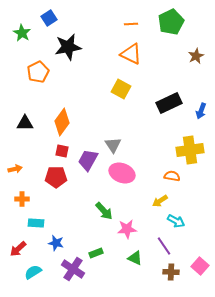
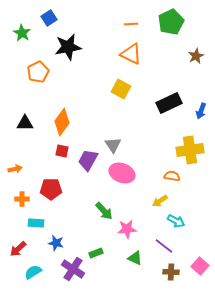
red pentagon: moved 5 px left, 12 px down
purple line: rotated 18 degrees counterclockwise
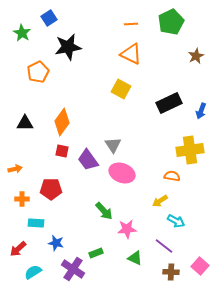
purple trapezoid: rotated 65 degrees counterclockwise
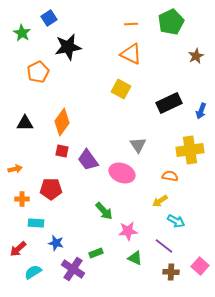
gray triangle: moved 25 px right
orange semicircle: moved 2 px left
pink star: moved 1 px right, 2 px down
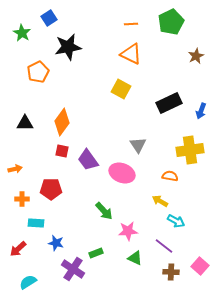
yellow arrow: rotated 63 degrees clockwise
cyan semicircle: moved 5 px left, 10 px down
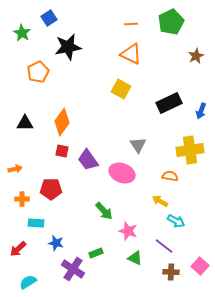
pink star: rotated 24 degrees clockwise
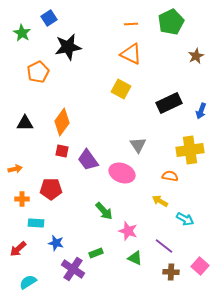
cyan arrow: moved 9 px right, 2 px up
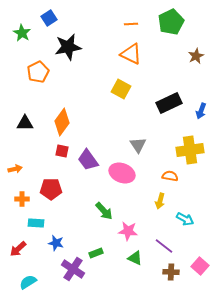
yellow arrow: rotated 105 degrees counterclockwise
pink star: rotated 12 degrees counterclockwise
